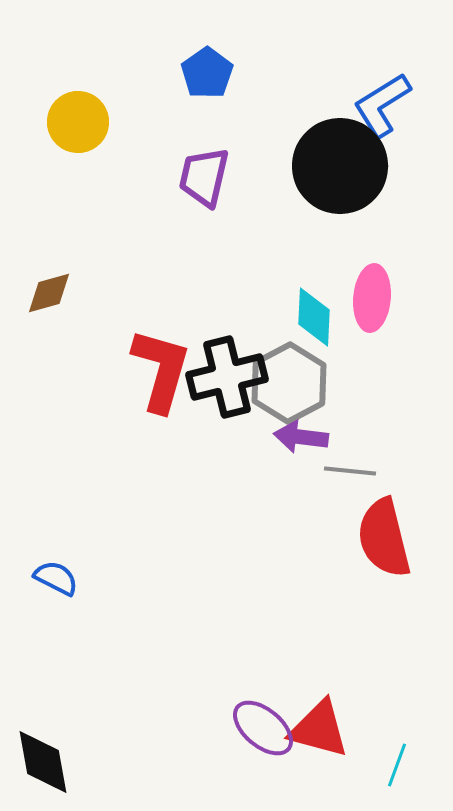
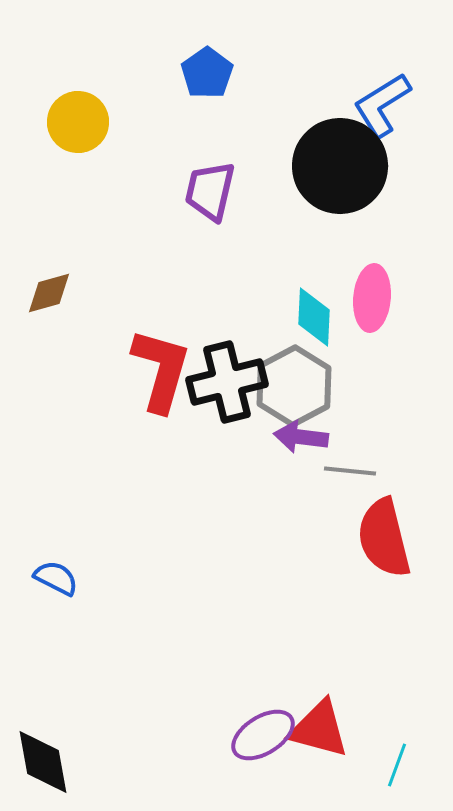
purple trapezoid: moved 6 px right, 14 px down
black cross: moved 5 px down
gray hexagon: moved 5 px right, 3 px down
purple ellipse: moved 7 px down; rotated 72 degrees counterclockwise
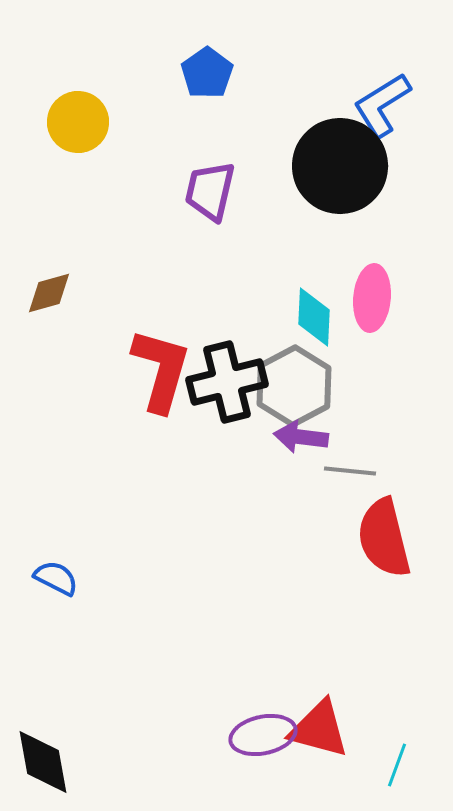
purple ellipse: rotated 20 degrees clockwise
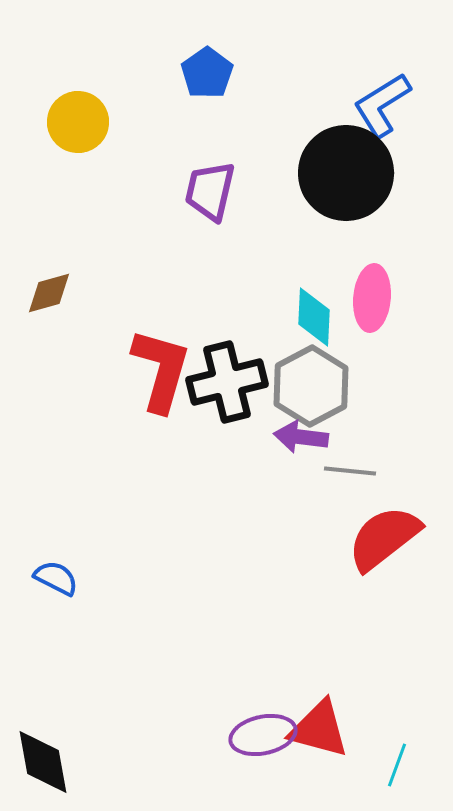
black circle: moved 6 px right, 7 px down
gray hexagon: moved 17 px right
red semicircle: rotated 66 degrees clockwise
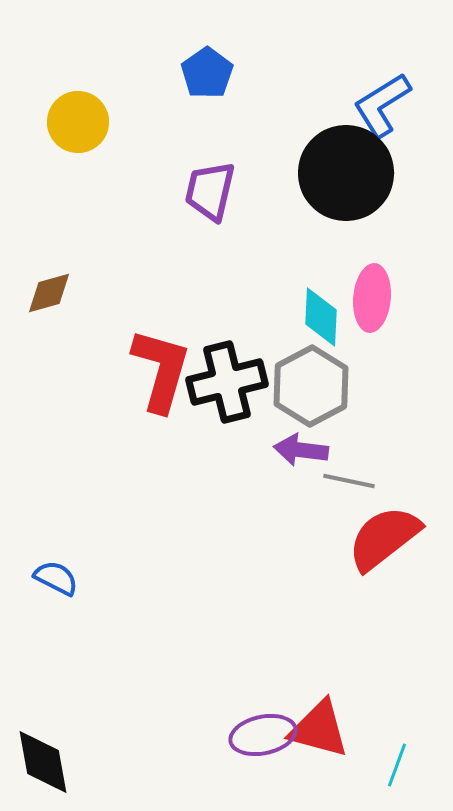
cyan diamond: moved 7 px right
purple arrow: moved 13 px down
gray line: moved 1 px left, 10 px down; rotated 6 degrees clockwise
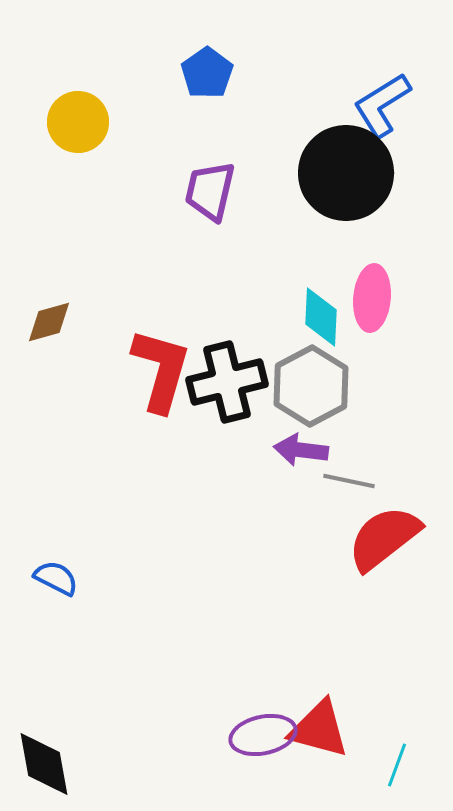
brown diamond: moved 29 px down
black diamond: moved 1 px right, 2 px down
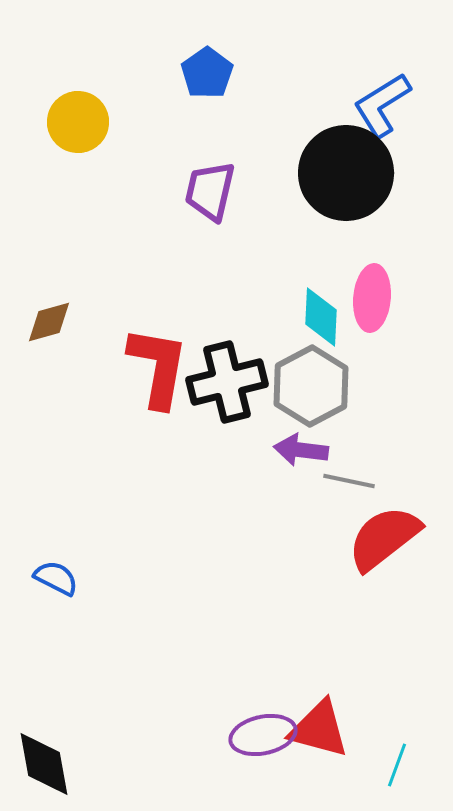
red L-shape: moved 3 px left, 3 px up; rotated 6 degrees counterclockwise
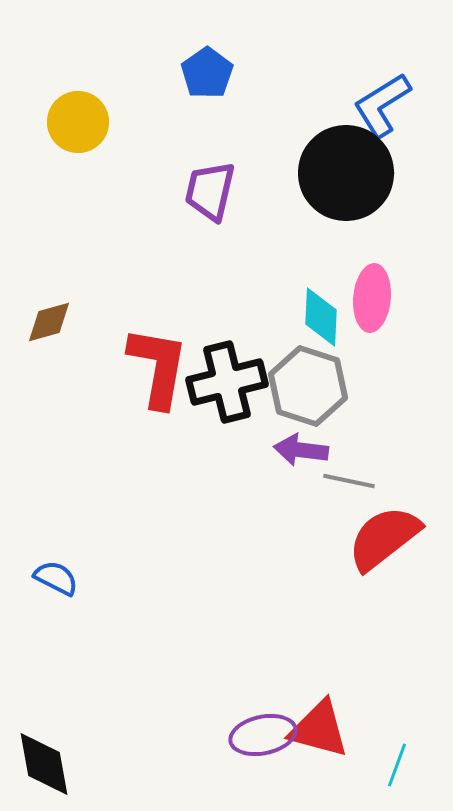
gray hexagon: moved 3 px left; rotated 14 degrees counterclockwise
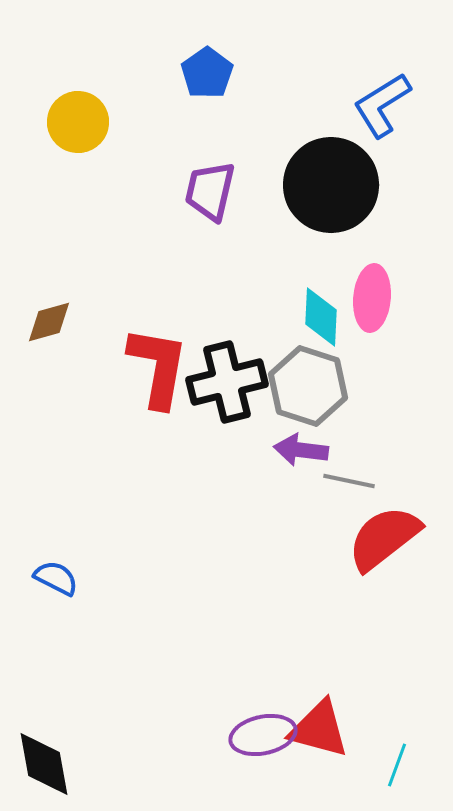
black circle: moved 15 px left, 12 px down
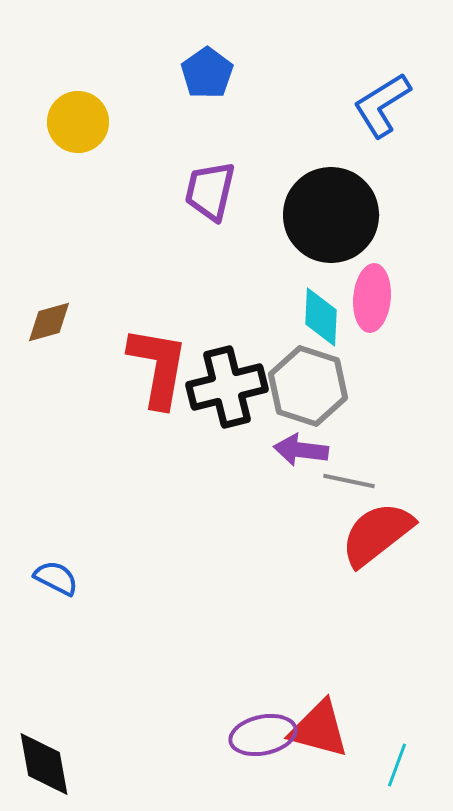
black circle: moved 30 px down
black cross: moved 5 px down
red semicircle: moved 7 px left, 4 px up
